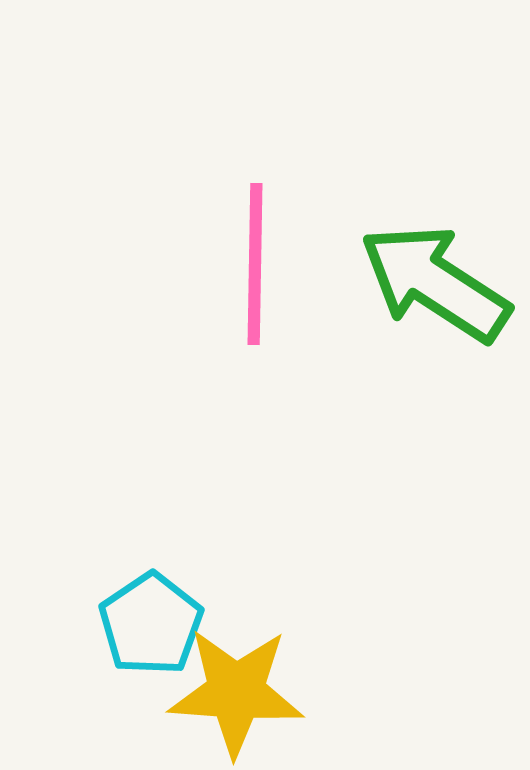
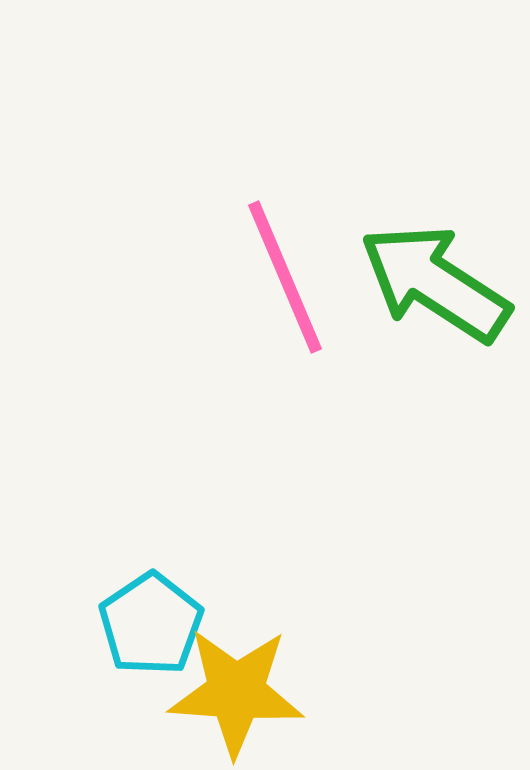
pink line: moved 30 px right, 13 px down; rotated 24 degrees counterclockwise
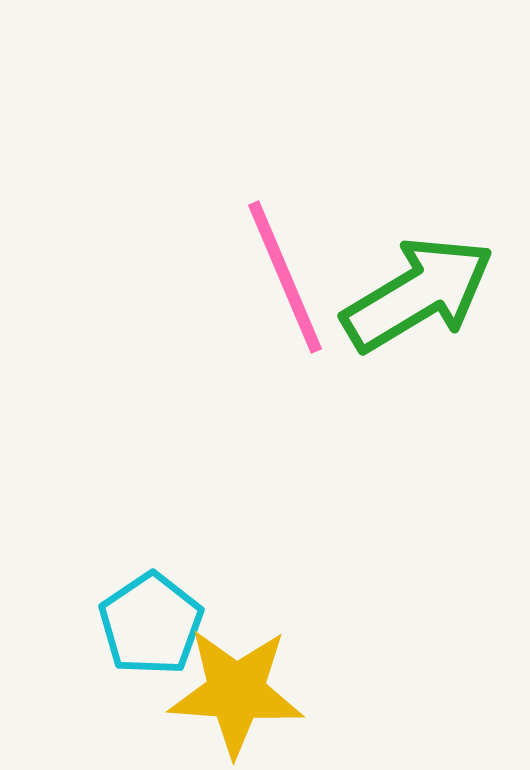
green arrow: moved 17 px left, 11 px down; rotated 116 degrees clockwise
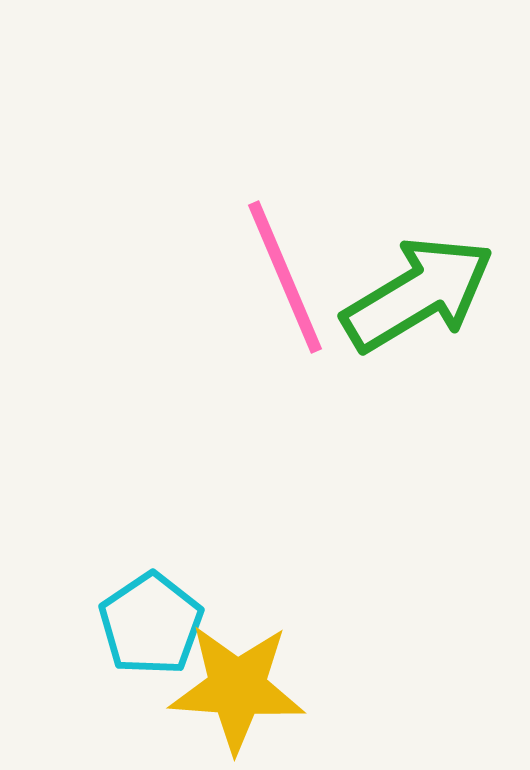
yellow star: moved 1 px right, 4 px up
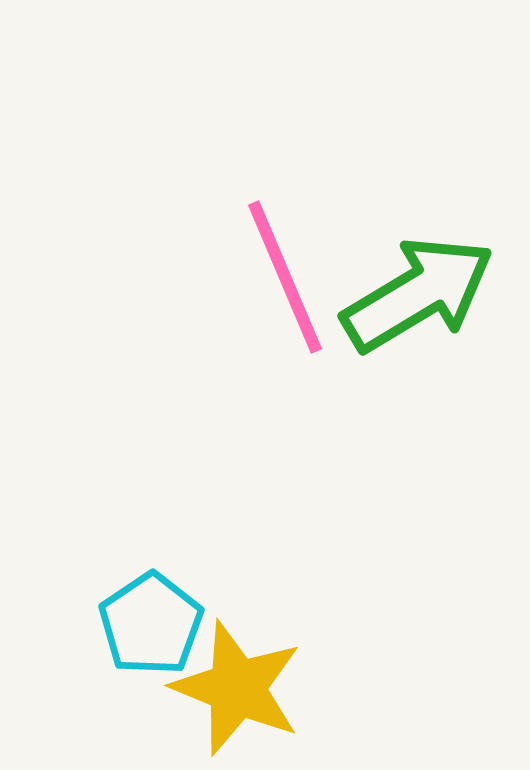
yellow star: rotated 18 degrees clockwise
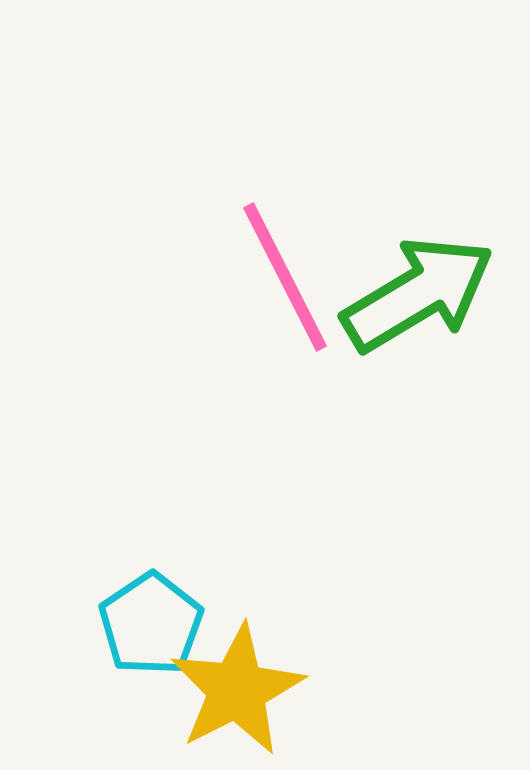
pink line: rotated 4 degrees counterclockwise
yellow star: moved 2 px down; rotated 23 degrees clockwise
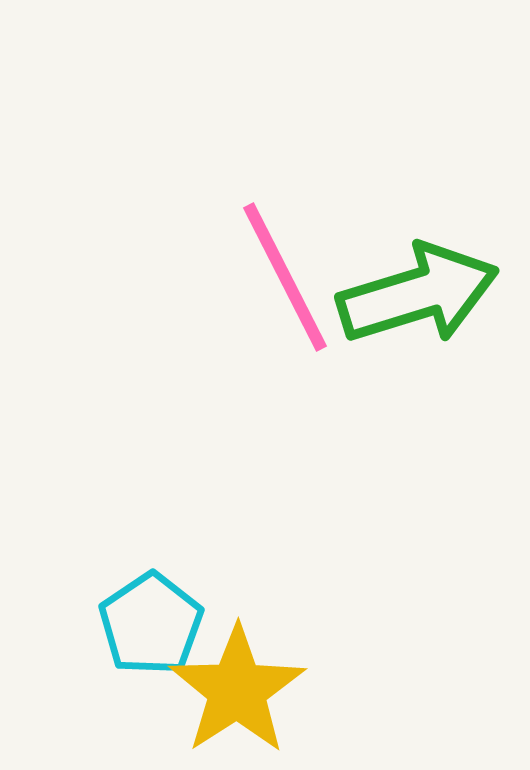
green arrow: rotated 14 degrees clockwise
yellow star: rotated 6 degrees counterclockwise
